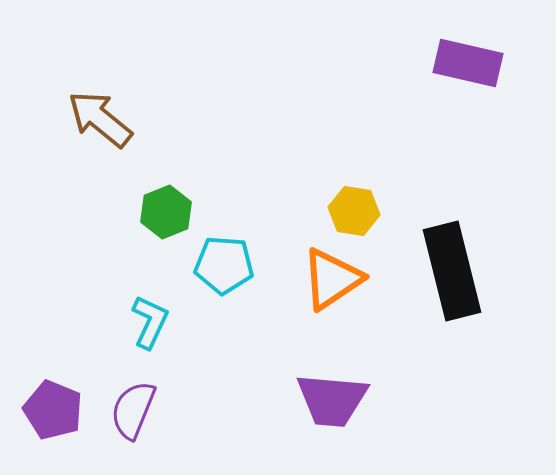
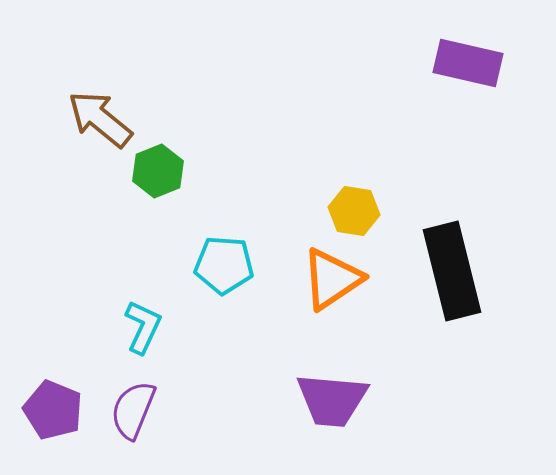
green hexagon: moved 8 px left, 41 px up
cyan L-shape: moved 7 px left, 5 px down
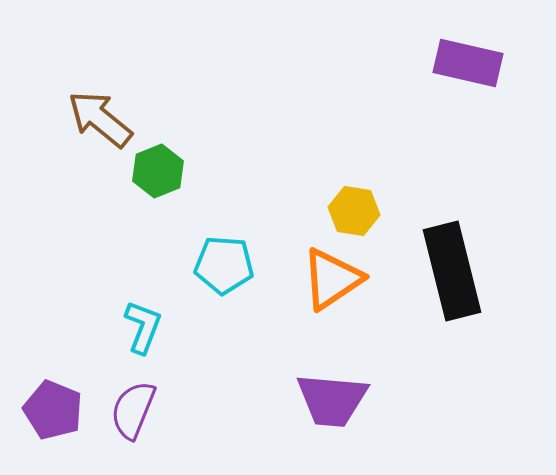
cyan L-shape: rotated 4 degrees counterclockwise
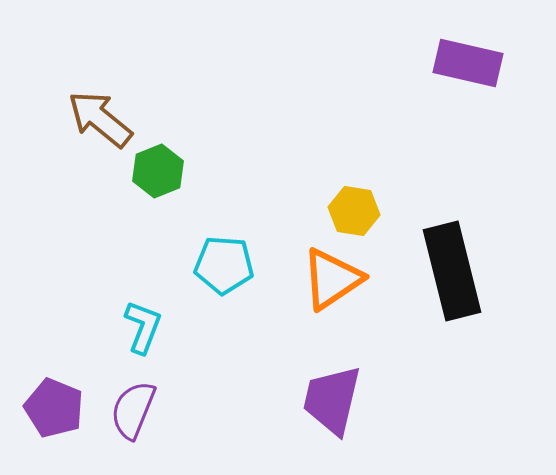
purple trapezoid: rotated 98 degrees clockwise
purple pentagon: moved 1 px right, 2 px up
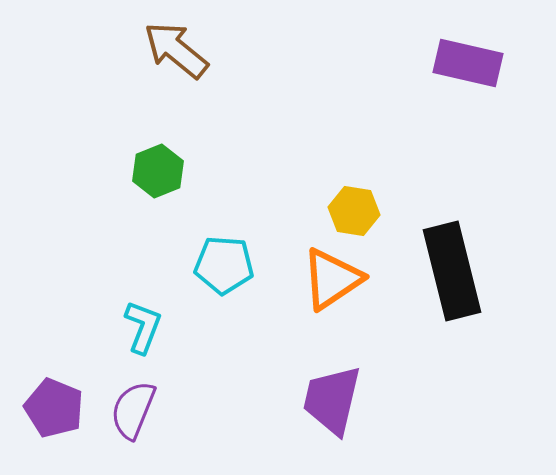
brown arrow: moved 76 px right, 69 px up
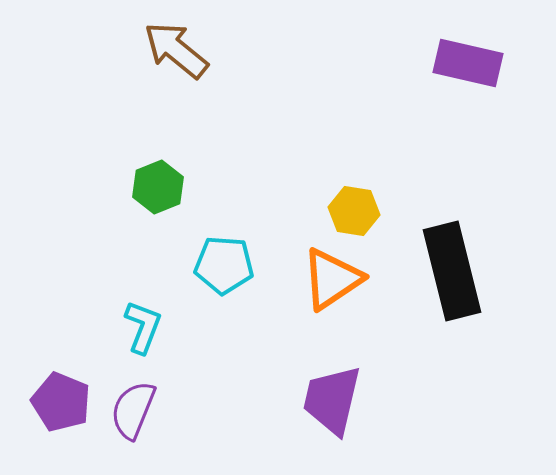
green hexagon: moved 16 px down
purple pentagon: moved 7 px right, 6 px up
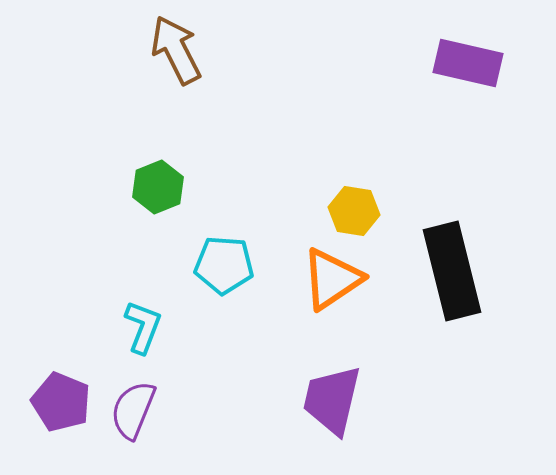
brown arrow: rotated 24 degrees clockwise
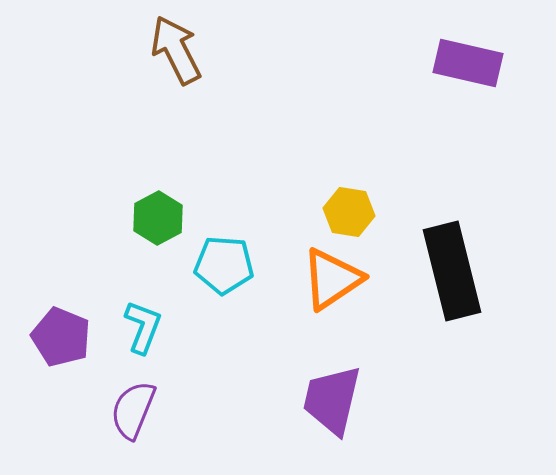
green hexagon: moved 31 px down; rotated 6 degrees counterclockwise
yellow hexagon: moved 5 px left, 1 px down
purple pentagon: moved 65 px up
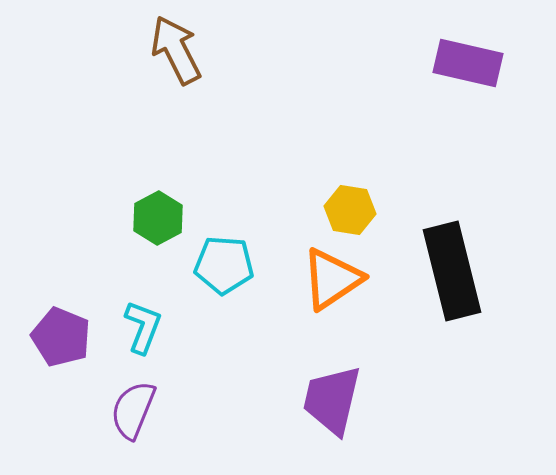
yellow hexagon: moved 1 px right, 2 px up
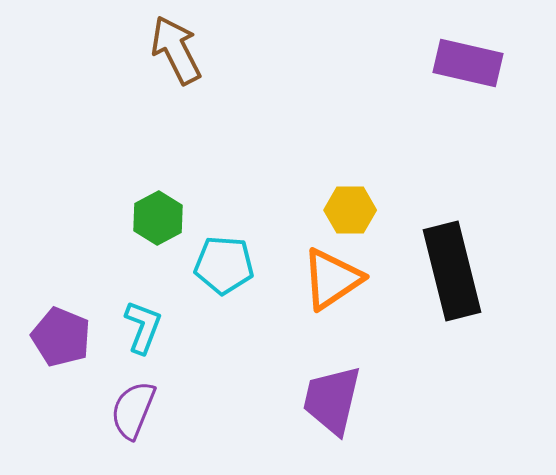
yellow hexagon: rotated 9 degrees counterclockwise
